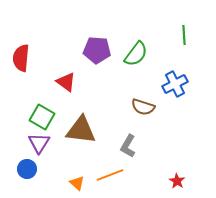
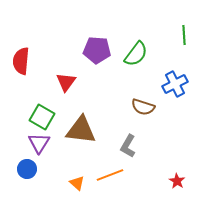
red semicircle: moved 3 px down
red triangle: rotated 30 degrees clockwise
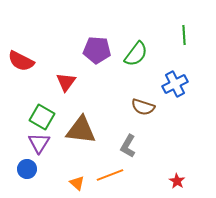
red semicircle: rotated 68 degrees counterclockwise
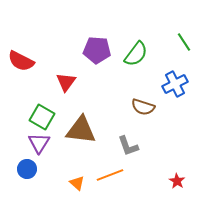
green line: moved 7 px down; rotated 30 degrees counterclockwise
gray L-shape: rotated 50 degrees counterclockwise
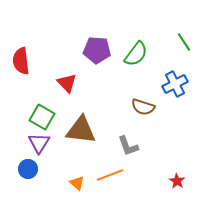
red semicircle: rotated 56 degrees clockwise
red triangle: moved 1 px right, 1 px down; rotated 20 degrees counterclockwise
blue circle: moved 1 px right
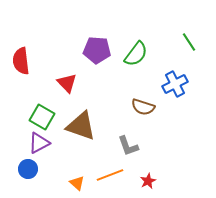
green line: moved 5 px right
brown triangle: moved 4 px up; rotated 12 degrees clockwise
purple triangle: rotated 30 degrees clockwise
red star: moved 29 px left; rotated 14 degrees clockwise
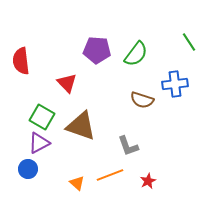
blue cross: rotated 20 degrees clockwise
brown semicircle: moved 1 px left, 7 px up
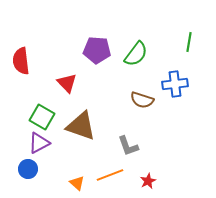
green line: rotated 42 degrees clockwise
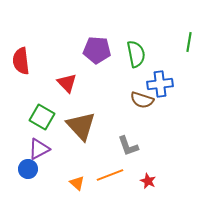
green semicircle: rotated 48 degrees counterclockwise
blue cross: moved 15 px left
brown triangle: rotated 28 degrees clockwise
purple triangle: moved 6 px down
red star: rotated 21 degrees counterclockwise
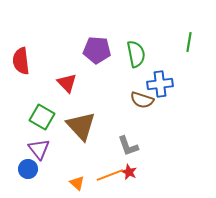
purple triangle: rotated 40 degrees counterclockwise
red star: moved 19 px left, 9 px up
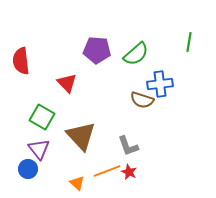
green semicircle: rotated 60 degrees clockwise
brown triangle: moved 10 px down
orange line: moved 3 px left, 4 px up
